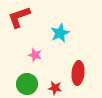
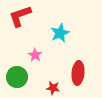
red L-shape: moved 1 px right, 1 px up
pink star: rotated 16 degrees clockwise
green circle: moved 10 px left, 7 px up
red star: moved 2 px left
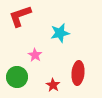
cyan star: rotated 12 degrees clockwise
red star: moved 3 px up; rotated 24 degrees clockwise
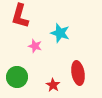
red L-shape: rotated 55 degrees counterclockwise
cyan star: rotated 30 degrees clockwise
pink star: moved 9 px up; rotated 16 degrees counterclockwise
red ellipse: rotated 15 degrees counterclockwise
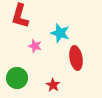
red ellipse: moved 2 px left, 15 px up
green circle: moved 1 px down
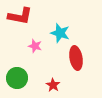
red L-shape: rotated 95 degrees counterclockwise
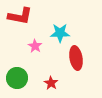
cyan star: rotated 18 degrees counterclockwise
pink star: rotated 16 degrees clockwise
red star: moved 2 px left, 2 px up
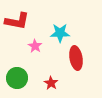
red L-shape: moved 3 px left, 5 px down
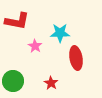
green circle: moved 4 px left, 3 px down
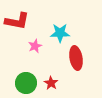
pink star: rotated 16 degrees clockwise
green circle: moved 13 px right, 2 px down
